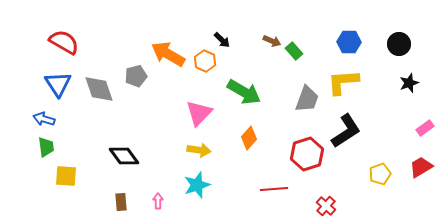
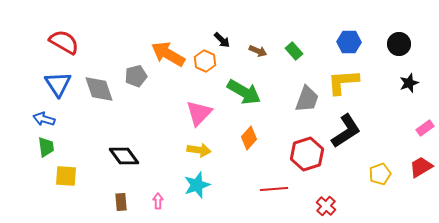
brown arrow: moved 14 px left, 10 px down
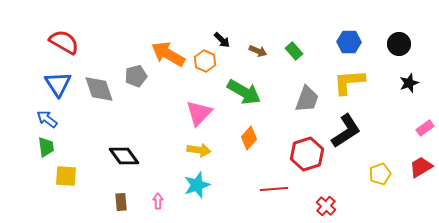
yellow L-shape: moved 6 px right
blue arrow: moved 3 px right; rotated 20 degrees clockwise
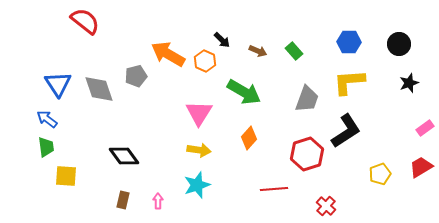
red semicircle: moved 21 px right, 21 px up; rotated 8 degrees clockwise
pink triangle: rotated 12 degrees counterclockwise
brown rectangle: moved 2 px right, 2 px up; rotated 18 degrees clockwise
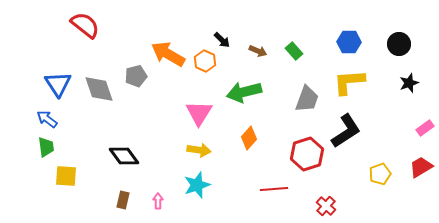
red semicircle: moved 4 px down
green arrow: rotated 136 degrees clockwise
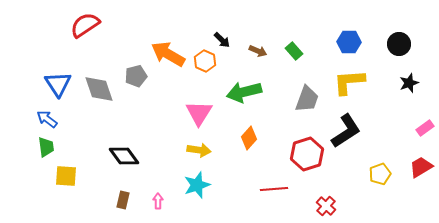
red semicircle: rotated 72 degrees counterclockwise
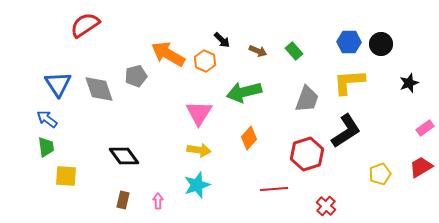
black circle: moved 18 px left
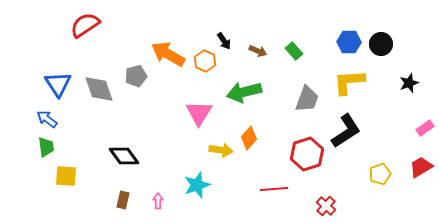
black arrow: moved 2 px right, 1 px down; rotated 12 degrees clockwise
yellow arrow: moved 22 px right
